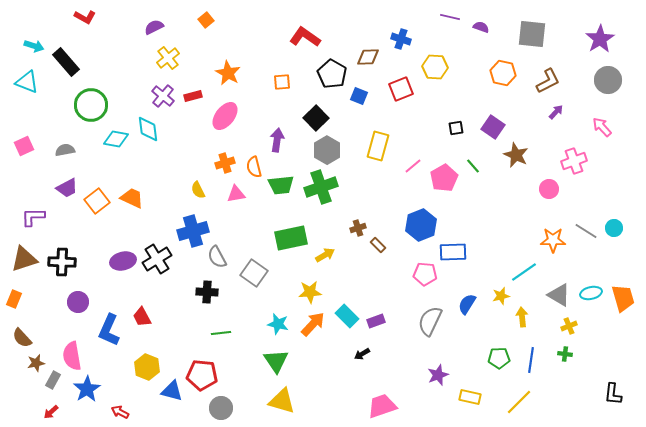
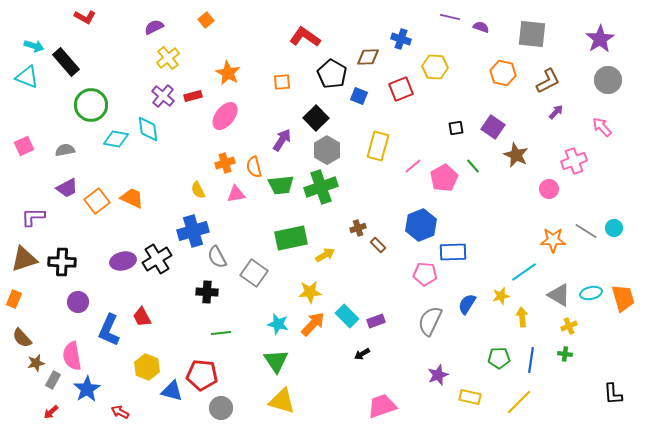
cyan triangle at (27, 82): moved 5 px up
purple arrow at (277, 140): moved 5 px right; rotated 25 degrees clockwise
black L-shape at (613, 394): rotated 10 degrees counterclockwise
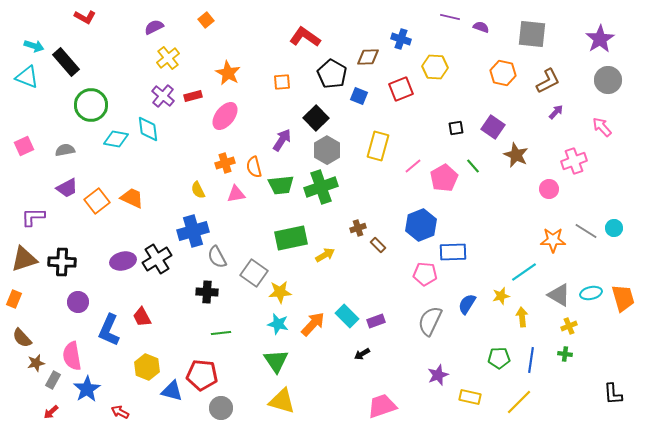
yellow star at (310, 292): moved 30 px left
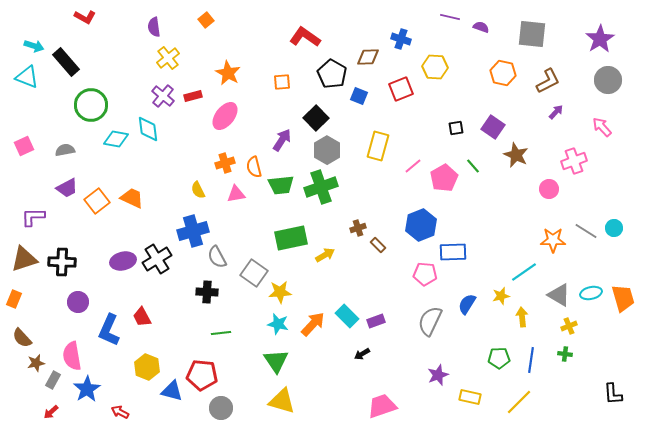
purple semicircle at (154, 27): rotated 72 degrees counterclockwise
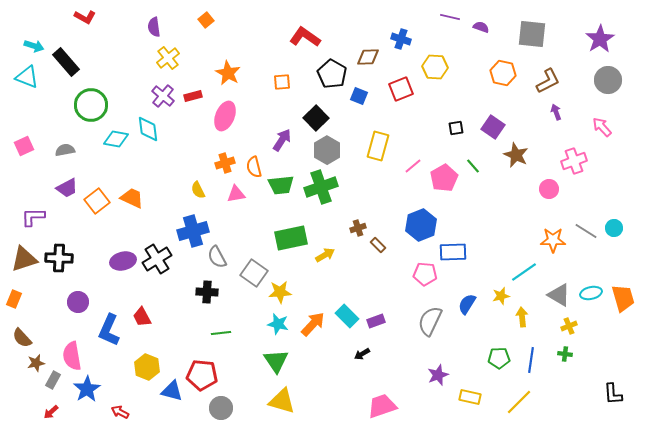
purple arrow at (556, 112): rotated 63 degrees counterclockwise
pink ellipse at (225, 116): rotated 16 degrees counterclockwise
black cross at (62, 262): moved 3 px left, 4 px up
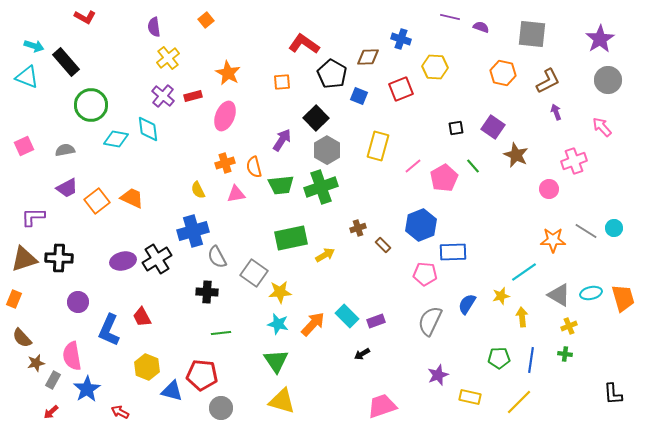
red L-shape at (305, 37): moved 1 px left, 7 px down
brown rectangle at (378, 245): moved 5 px right
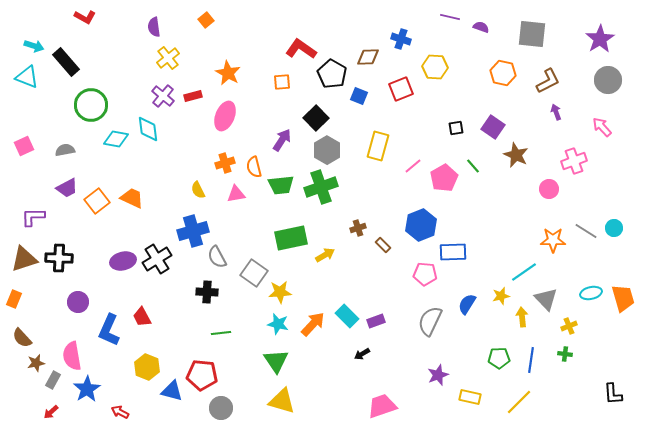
red L-shape at (304, 44): moved 3 px left, 5 px down
gray triangle at (559, 295): moved 13 px left, 4 px down; rotated 15 degrees clockwise
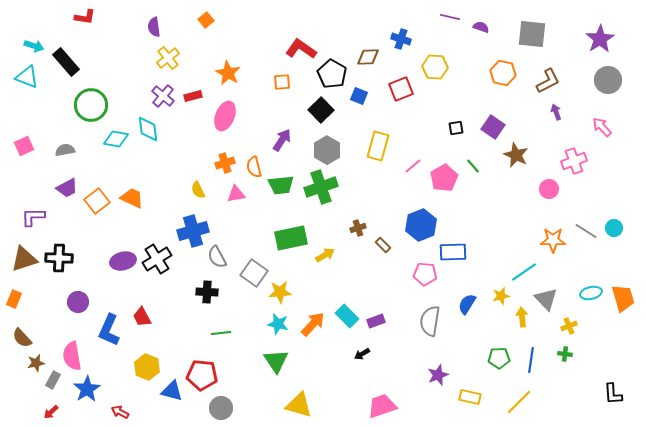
red L-shape at (85, 17): rotated 20 degrees counterclockwise
black square at (316, 118): moved 5 px right, 8 px up
gray semicircle at (430, 321): rotated 16 degrees counterclockwise
yellow triangle at (282, 401): moved 17 px right, 4 px down
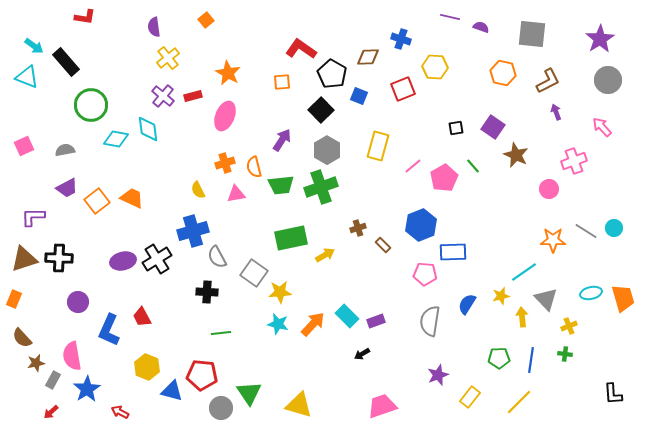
cyan arrow at (34, 46): rotated 18 degrees clockwise
red square at (401, 89): moved 2 px right
green triangle at (276, 361): moved 27 px left, 32 px down
yellow rectangle at (470, 397): rotated 65 degrees counterclockwise
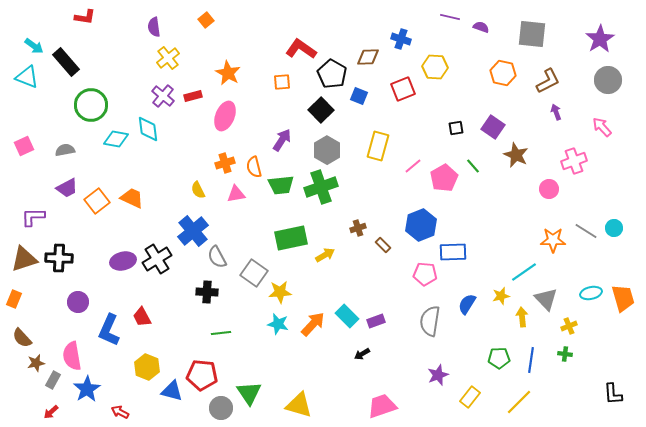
blue cross at (193, 231): rotated 24 degrees counterclockwise
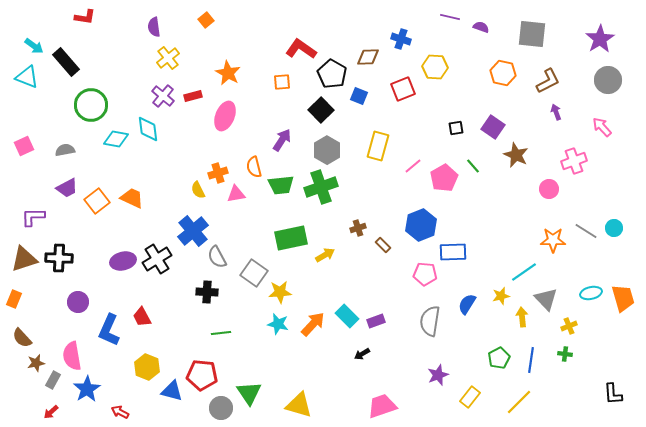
orange cross at (225, 163): moved 7 px left, 10 px down
green pentagon at (499, 358): rotated 25 degrees counterclockwise
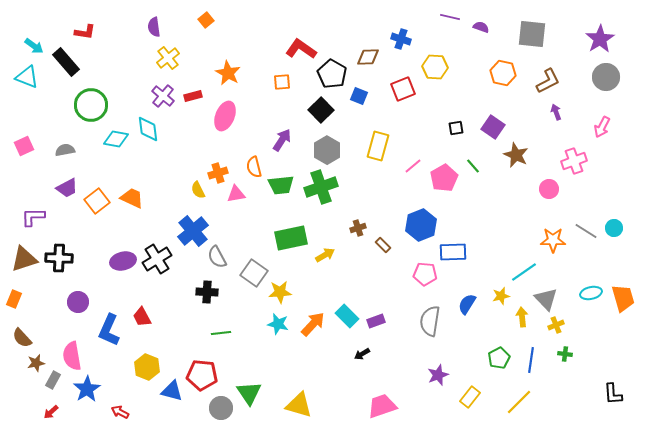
red L-shape at (85, 17): moved 15 px down
gray circle at (608, 80): moved 2 px left, 3 px up
pink arrow at (602, 127): rotated 110 degrees counterclockwise
yellow cross at (569, 326): moved 13 px left, 1 px up
